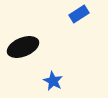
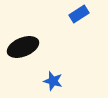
blue star: rotated 12 degrees counterclockwise
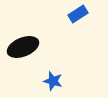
blue rectangle: moved 1 px left
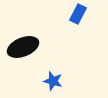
blue rectangle: rotated 30 degrees counterclockwise
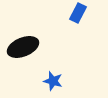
blue rectangle: moved 1 px up
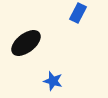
black ellipse: moved 3 px right, 4 px up; rotated 16 degrees counterclockwise
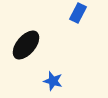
black ellipse: moved 2 px down; rotated 12 degrees counterclockwise
